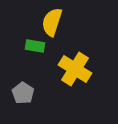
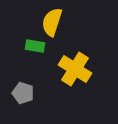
gray pentagon: rotated 15 degrees counterclockwise
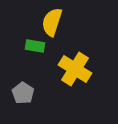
gray pentagon: rotated 15 degrees clockwise
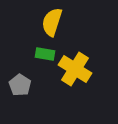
green rectangle: moved 10 px right, 8 px down
gray pentagon: moved 3 px left, 8 px up
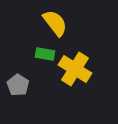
yellow semicircle: moved 3 px right, 1 px down; rotated 124 degrees clockwise
gray pentagon: moved 2 px left
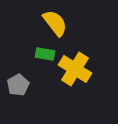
gray pentagon: rotated 10 degrees clockwise
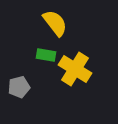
green rectangle: moved 1 px right, 1 px down
gray pentagon: moved 1 px right, 2 px down; rotated 15 degrees clockwise
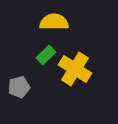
yellow semicircle: moved 1 px left, 1 px up; rotated 52 degrees counterclockwise
green rectangle: rotated 54 degrees counterclockwise
